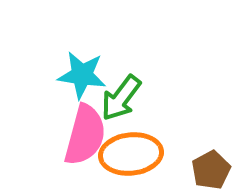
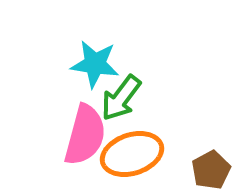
cyan star: moved 13 px right, 11 px up
orange ellipse: moved 1 px right; rotated 12 degrees counterclockwise
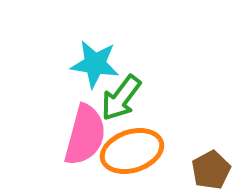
orange ellipse: moved 3 px up
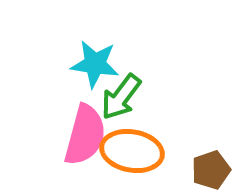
green arrow: moved 1 px up
orange ellipse: rotated 28 degrees clockwise
brown pentagon: rotated 9 degrees clockwise
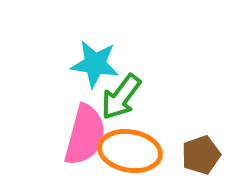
orange ellipse: moved 2 px left
brown pentagon: moved 10 px left, 15 px up
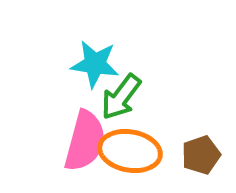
pink semicircle: moved 6 px down
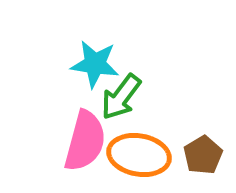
orange ellipse: moved 9 px right, 4 px down
brown pentagon: moved 2 px right; rotated 12 degrees counterclockwise
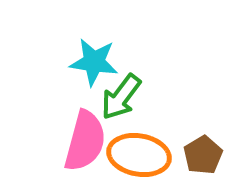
cyan star: moved 1 px left, 2 px up
